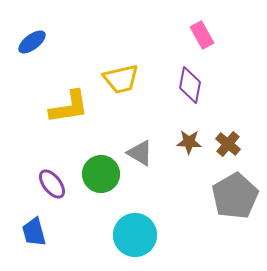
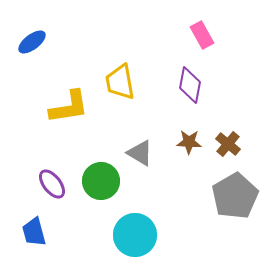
yellow trapezoid: moved 1 px left, 3 px down; rotated 93 degrees clockwise
green circle: moved 7 px down
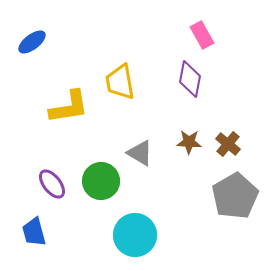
purple diamond: moved 6 px up
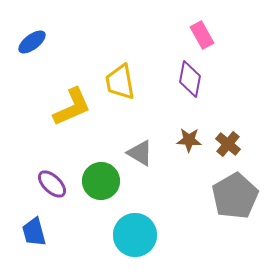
yellow L-shape: moved 3 px right; rotated 15 degrees counterclockwise
brown star: moved 2 px up
purple ellipse: rotated 8 degrees counterclockwise
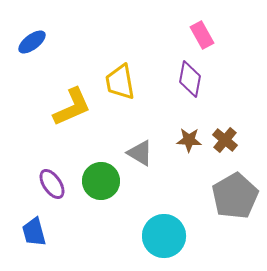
brown cross: moved 3 px left, 4 px up
purple ellipse: rotated 12 degrees clockwise
cyan circle: moved 29 px right, 1 px down
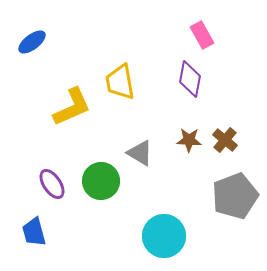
gray pentagon: rotated 9 degrees clockwise
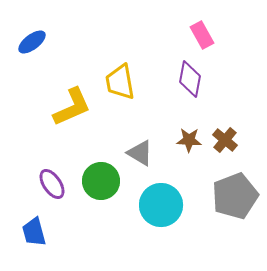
cyan circle: moved 3 px left, 31 px up
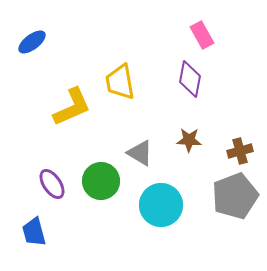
brown cross: moved 15 px right, 11 px down; rotated 35 degrees clockwise
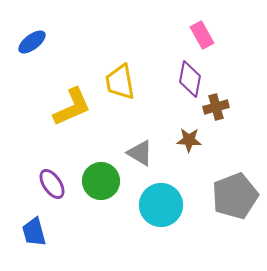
brown cross: moved 24 px left, 44 px up
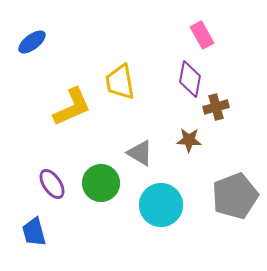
green circle: moved 2 px down
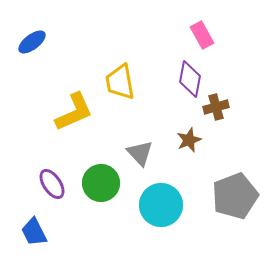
yellow L-shape: moved 2 px right, 5 px down
brown star: rotated 25 degrees counterclockwise
gray triangle: rotated 16 degrees clockwise
blue trapezoid: rotated 12 degrees counterclockwise
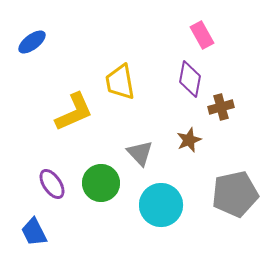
brown cross: moved 5 px right
gray pentagon: moved 2 px up; rotated 9 degrees clockwise
